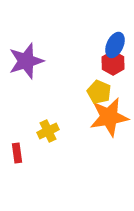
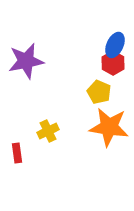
purple star: rotated 6 degrees clockwise
orange star: moved 10 px down; rotated 18 degrees clockwise
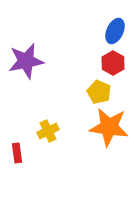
blue ellipse: moved 14 px up
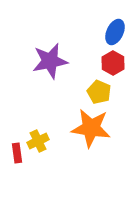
blue ellipse: moved 1 px down
purple star: moved 24 px right
orange star: moved 18 px left, 1 px down
yellow cross: moved 10 px left, 10 px down
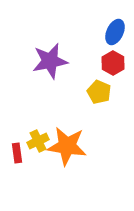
orange star: moved 24 px left, 18 px down
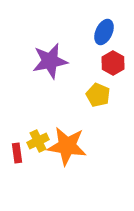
blue ellipse: moved 11 px left
yellow pentagon: moved 1 px left, 3 px down
